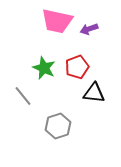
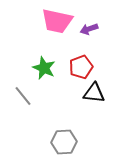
red pentagon: moved 4 px right
gray hexagon: moved 6 px right, 16 px down; rotated 15 degrees clockwise
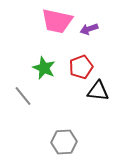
black triangle: moved 4 px right, 2 px up
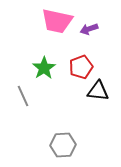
green star: rotated 15 degrees clockwise
gray line: rotated 15 degrees clockwise
gray hexagon: moved 1 px left, 3 px down
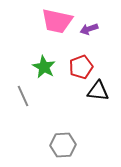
green star: moved 1 px up; rotated 10 degrees counterclockwise
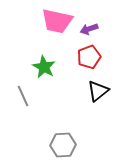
red pentagon: moved 8 px right, 10 px up
black triangle: rotated 45 degrees counterclockwise
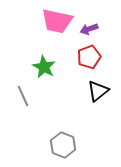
gray hexagon: rotated 25 degrees clockwise
